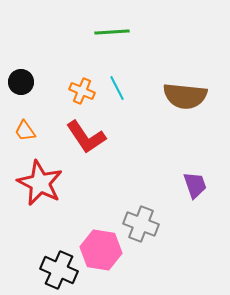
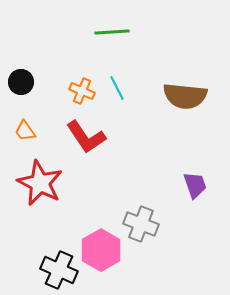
pink hexagon: rotated 21 degrees clockwise
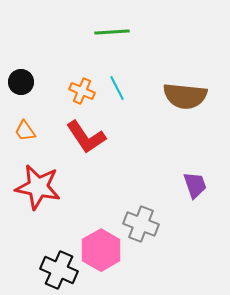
red star: moved 2 px left, 4 px down; rotated 15 degrees counterclockwise
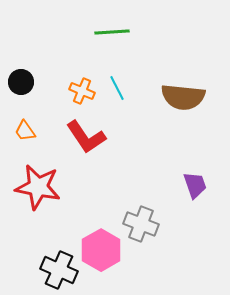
brown semicircle: moved 2 px left, 1 px down
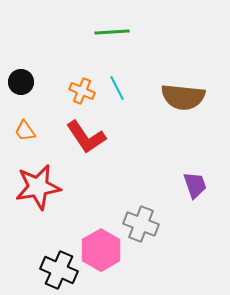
red star: rotated 21 degrees counterclockwise
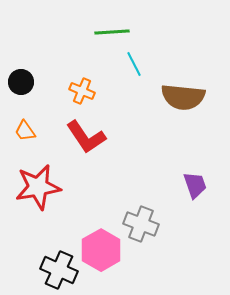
cyan line: moved 17 px right, 24 px up
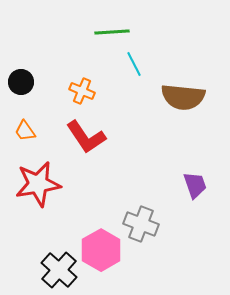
red star: moved 3 px up
black cross: rotated 18 degrees clockwise
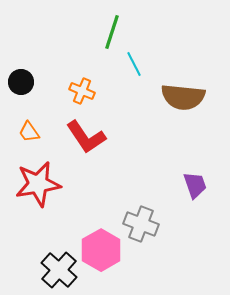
green line: rotated 68 degrees counterclockwise
orange trapezoid: moved 4 px right, 1 px down
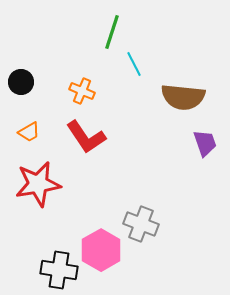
orange trapezoid: rotated 85 degrees counterclockwise
purple trapezoid: moved 10 px right, 42 px up
black cross: rotated 33 degrees counterclockwise
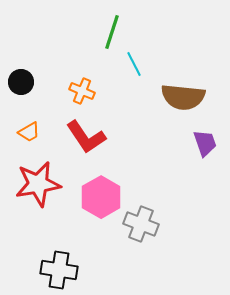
pink hexagon: moved 53 px up
